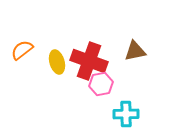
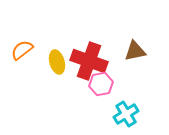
cyan cross: rotated 30 degrees counterclockwise
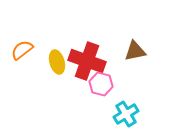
red cross: moved 2 px left
pink hexagon: rotated 25 degrees clockwise
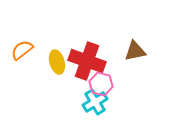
cyan cross: moved 31 px left, 12 px up
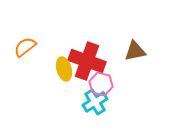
orange semicircle: moved 3 px right, 3 px up
yellow ellipse: moved 7 px right, 7 px down
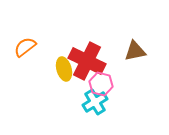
red cross: rotated 6 degrees clockwise
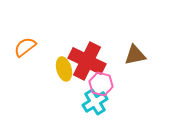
brown triangle: moved 4 px down
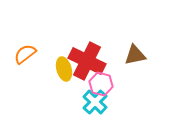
orange semicircle: moved 7 px down
cyan cross: rotated 15 degrees counterclockwise
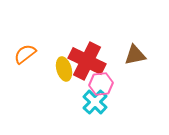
pink hexagon: rotated 20 degrees counterclockwise
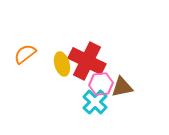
brown triangle: moved 13 px left, 32 px down
yellow ellipse: moved 2 px left, 5 px up
